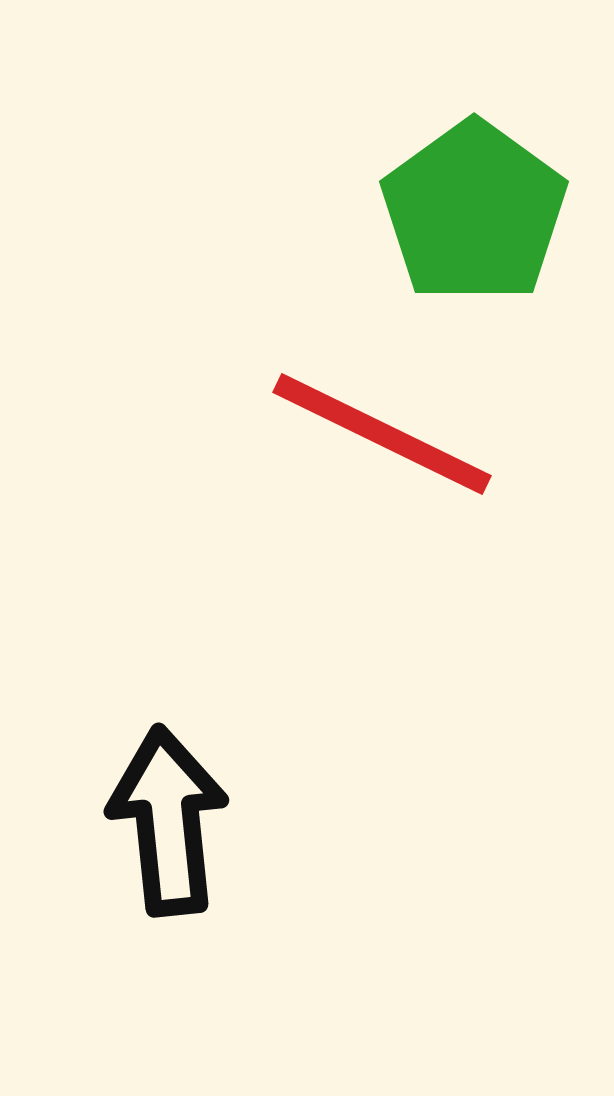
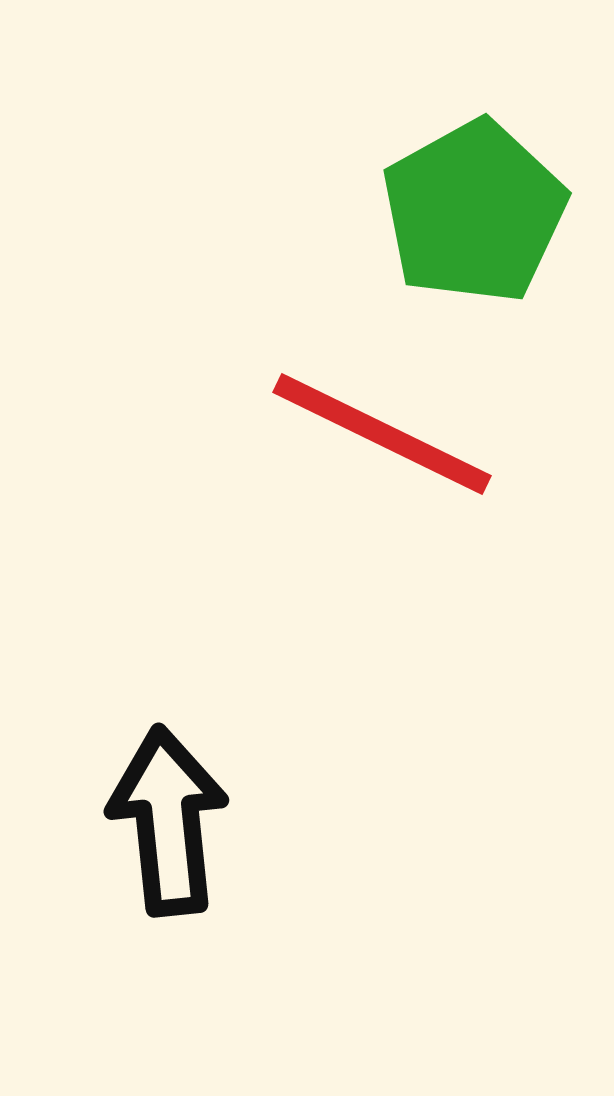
green pentagon: rotated 7 degrees clockwise
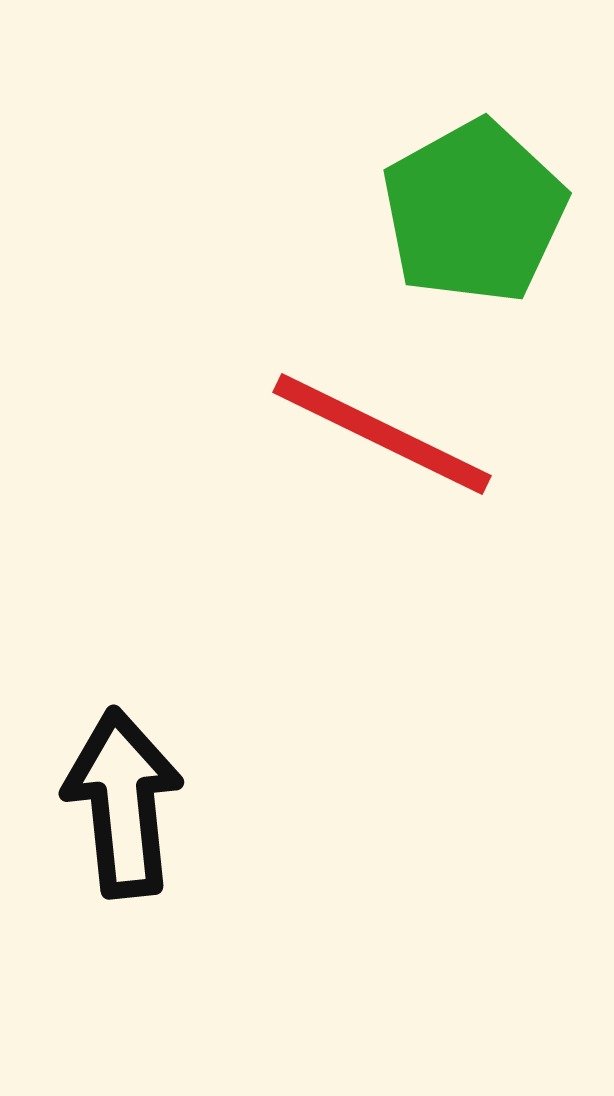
black arrow: moved 45 px left, 18 px up
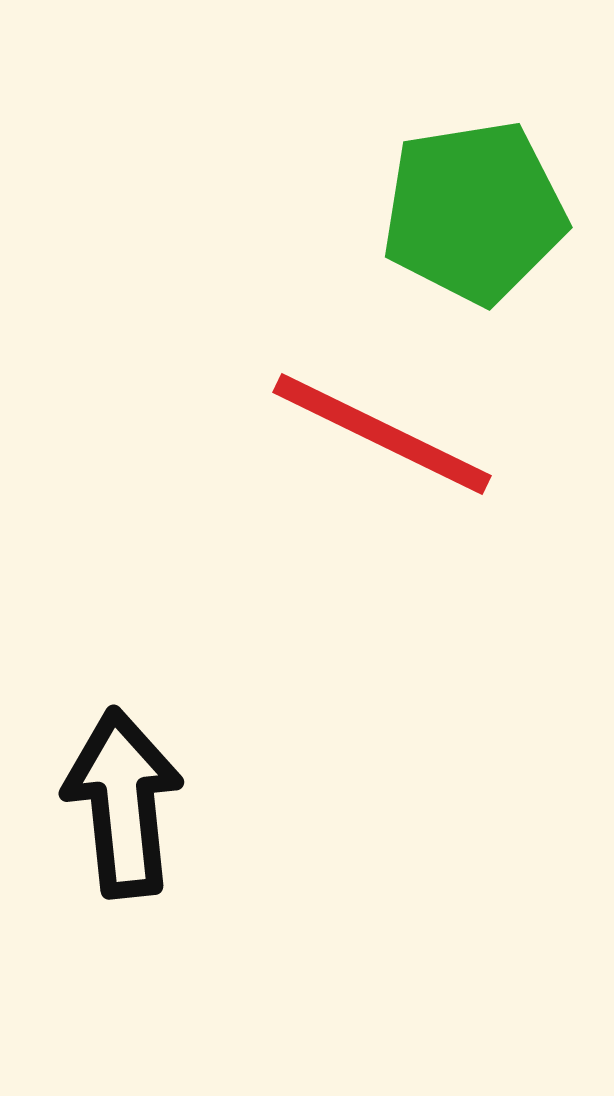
green pentagon: rotated 20 degrees clockwise
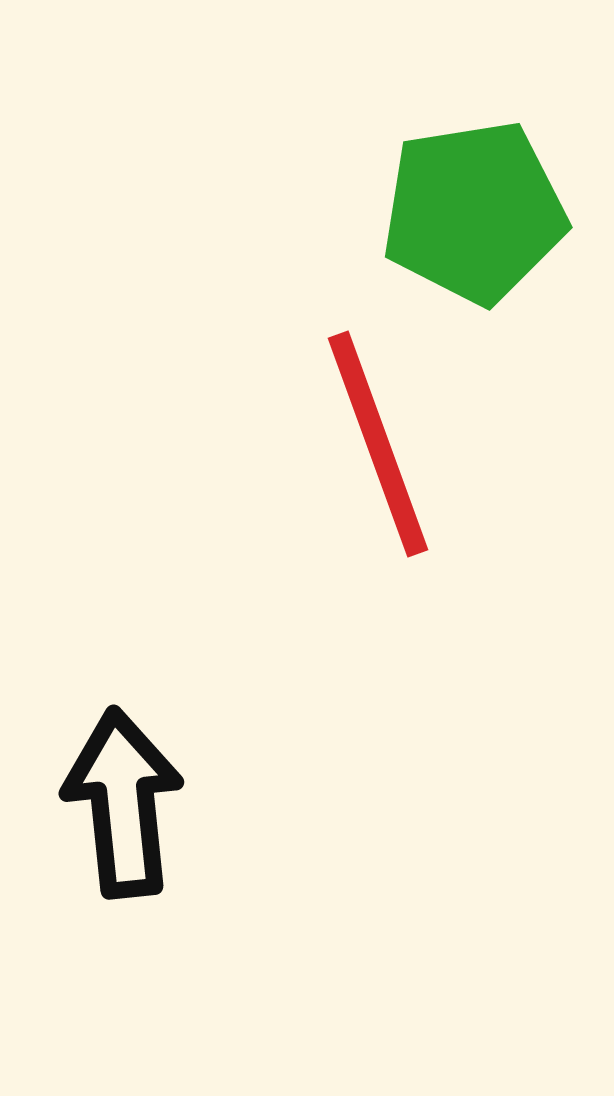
red line: moved 4 px left, 10 px down; rotated 44 degrees clockwise
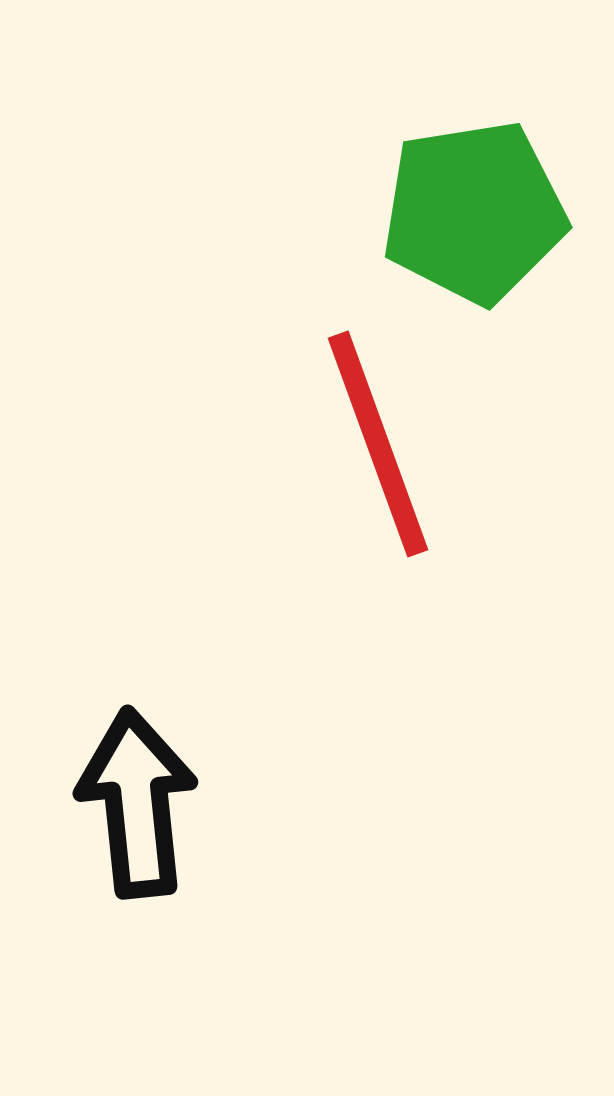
black arrow: moved 14 px right
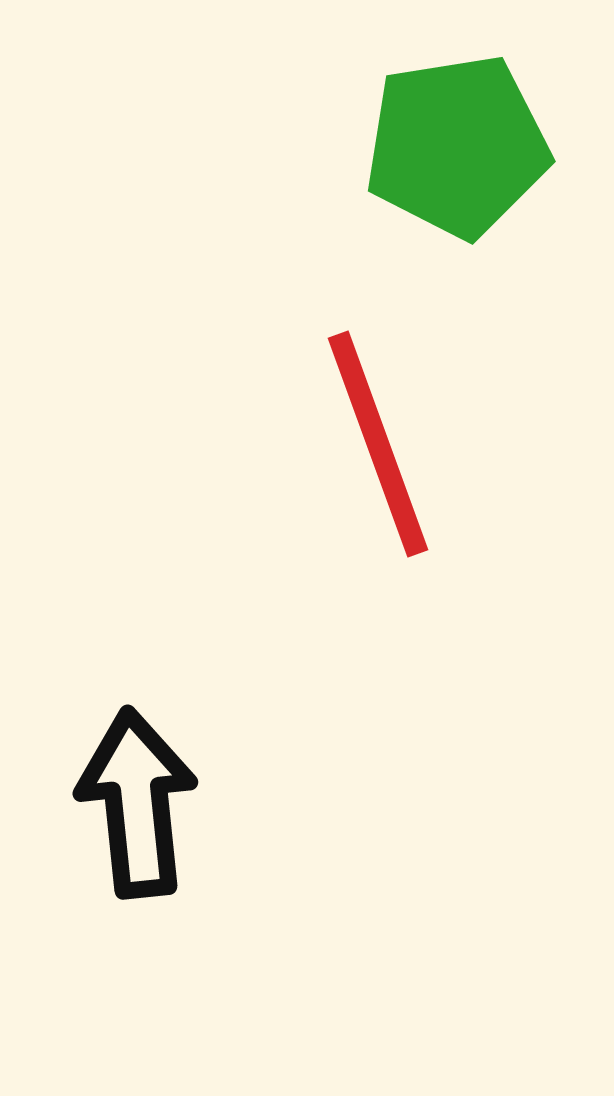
green pentagon: moved 17 px left, 66 px up
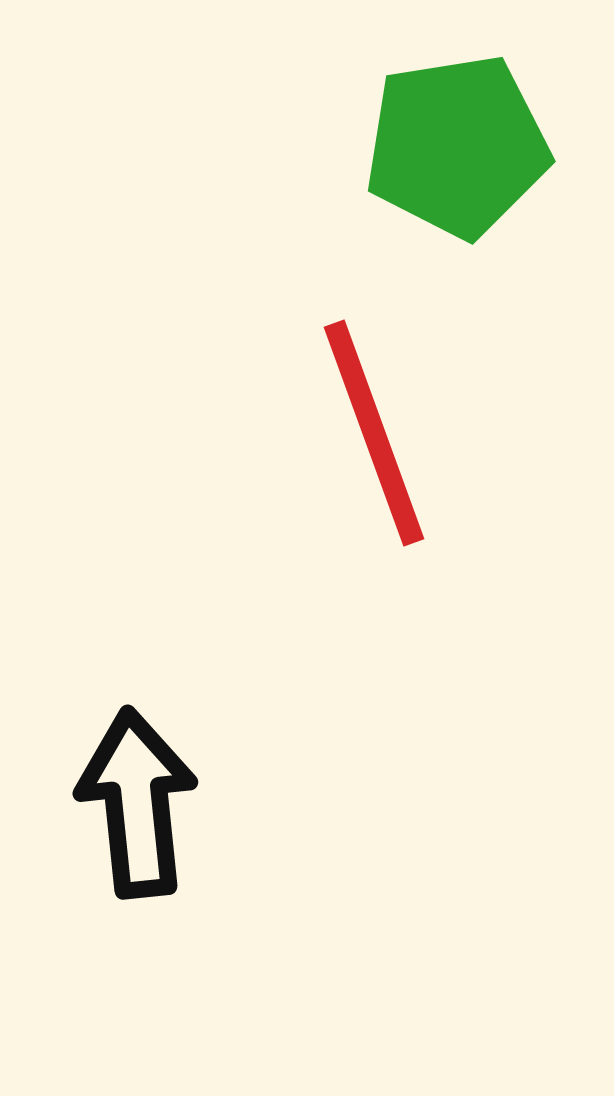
red line: moved 4 px left, 11 px up
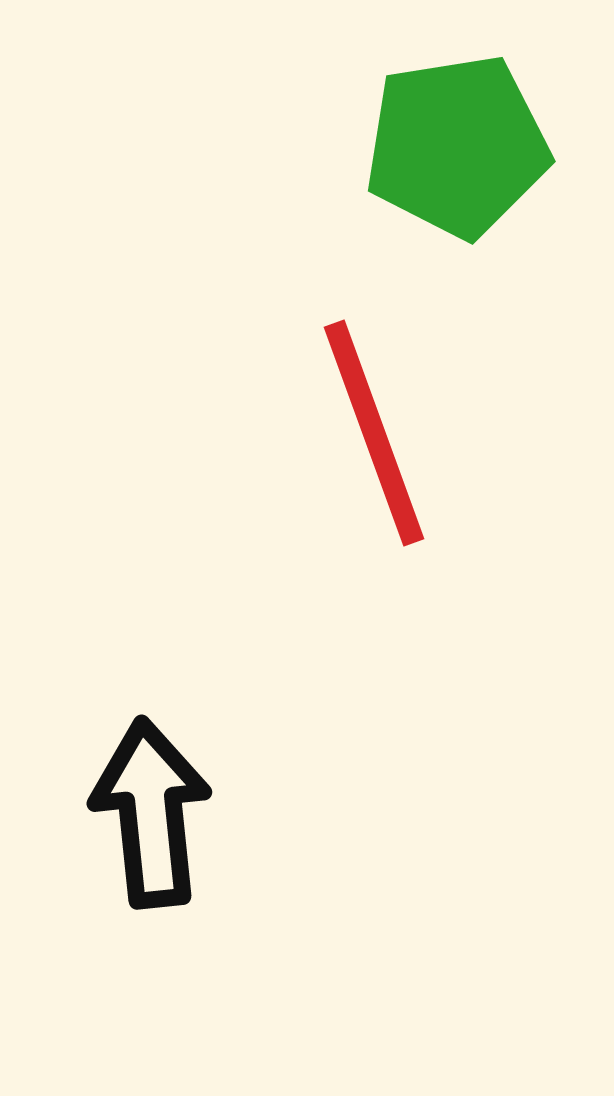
black arrow: moved 14 px right, 10 px down
